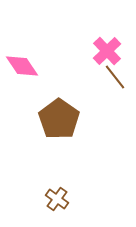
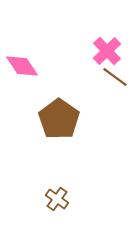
brown line: rotated 16 degrees counterclockwise
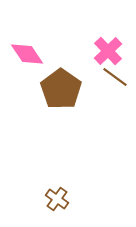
pink cross: moved 1 px right
pink diamond: moved 5 px right, 12 px up
brown pentagon: moved 2 px right, 30 px up
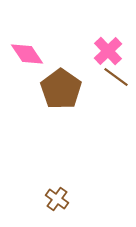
brown line: moved 1 px right
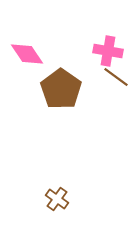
pink cross: rotated 36 degrees counterclockwise
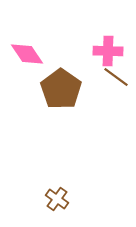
pink cross: rotated 8 degrees counterclockwise
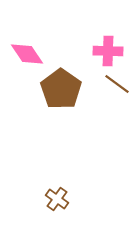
brown line: moved 1 px right, 7 px down
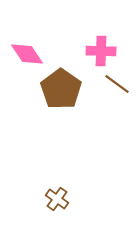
pink cross: moved 7 px left
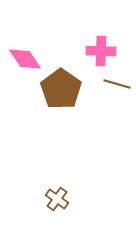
pink diamond: moved 2 px left, 5 px down
brown line: rotated 20 degrees counterclockwise
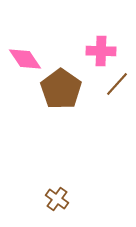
brown line: rotated 64 degrees counterclockwise
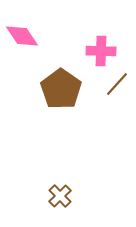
pink diamond: moved 3 px left, 23 px up
brown cross: moved 3 px right, 3 px up; rotated 10 degrees clockwise
